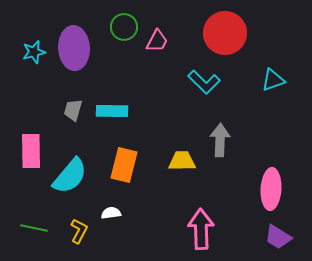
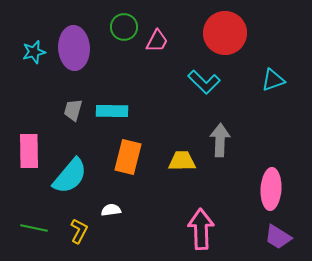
pink rectangle: moved 2 px left
orange rectangle: moved 4 px right, 8 px up
white semicircle: moved 3 px up
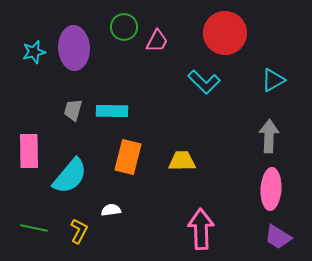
cyan triangle: rotated 10 degrees counterclockwise
gray arrow: moved 49 px right, 4 px up
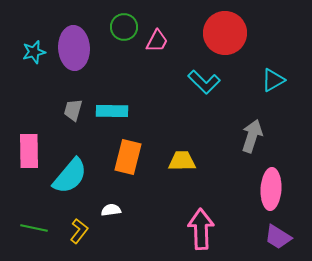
gray arrow: moved 17 px left; rotated 16 degrees clockwise
yellow L-shape: rotated 10 degrees clockwise
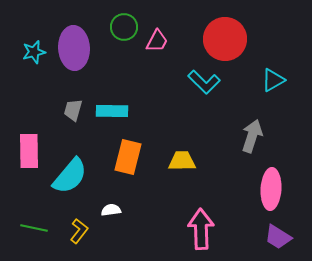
red circle: moved 6 px down
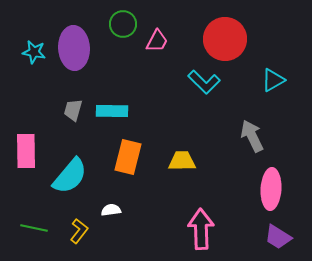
green circle: moved 1 px left, 3 px up
cyan star: rotated 25 degrees clockwise
gray arrow: rotated 44 degrees counterclockwise
pink rectangle: moved 3 px left
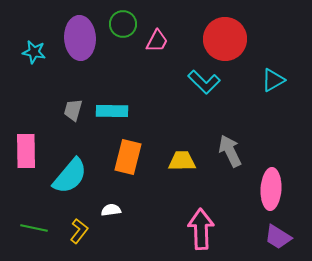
purple ellipse: moved 6 px right, 10 px up
gray arrow: moved 22 px left, 15 px down
